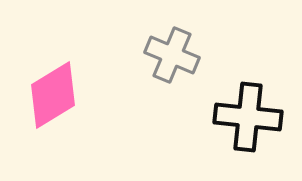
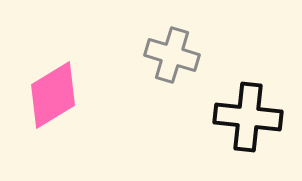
gray cross: rotated 6 degrees counterclockwise
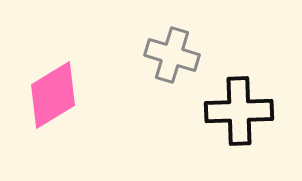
black cross: moved 9 px left, 6 px up; rotated 8 degrees counterclockwise
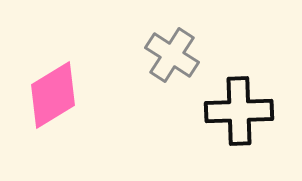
gray cross: rotated 16 degrees clockwise
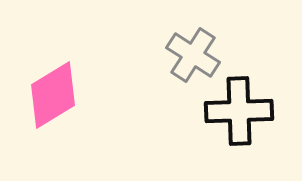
gray cross: moved 21 px right
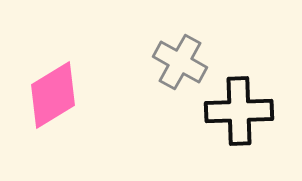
gray cross: moved 13 px left, 7 px down; rotated 4 degrees counterclockwise
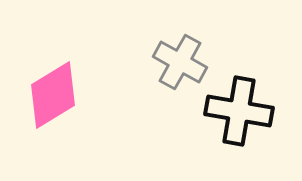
black cross: rotated 12 degrees clockwise
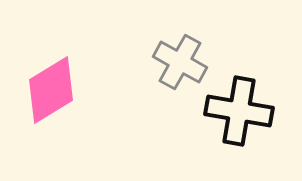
pink diamond: moved 2 px left, 5 px up
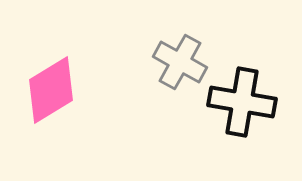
black cross: moved 3 px right, 9 px up
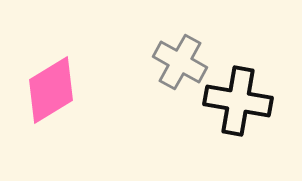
black cross: moved 4 px left, 1 px up
